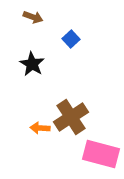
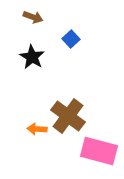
black star: moved 7 px up
brown cross: moved 3 px left, 1 px up; rotated 20 degrees counterclockwise
orange arrow: moved 3 px left, 1 px down
pink rectangle: moved 2 px left, 3 px up
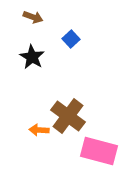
orange arrow: moved 2 px right, 1 px down
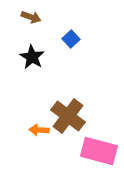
brown arrow: moved 2 px left
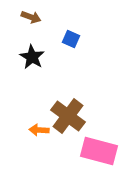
blue square: rotated 24 degrees counterclockwise
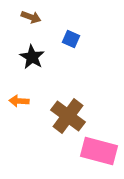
orange arrow: moved 20 px left, 29 px up
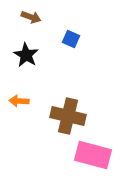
black star: moved 6 px left, 2 px up
brown cross: rotated 24 degrees counterclockwise
pink rectangle: moved 6 px left, 4 px down
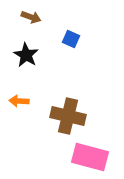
pink rectangle: moved 3 px left, 2 px down
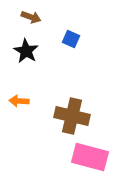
black star: moved 4 px up
brown cross: moved 4 px right
